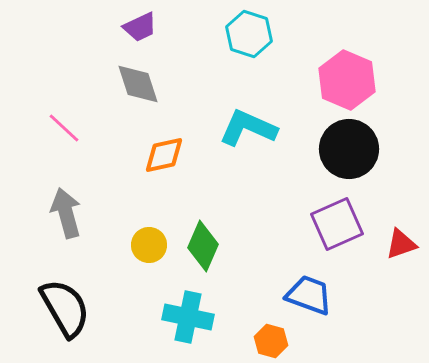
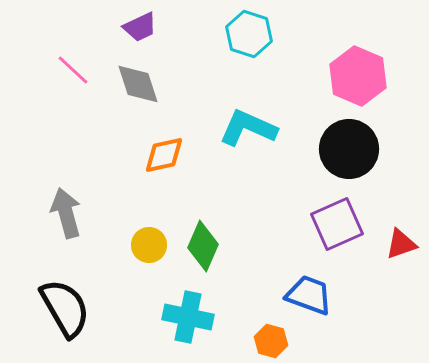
pink hexagon: moved 11 px right, 4 px up
pink line: moved 9 px right, 58 px up
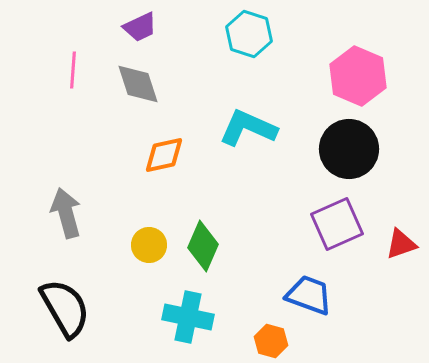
pink line: rotated 51 degrees clockwise
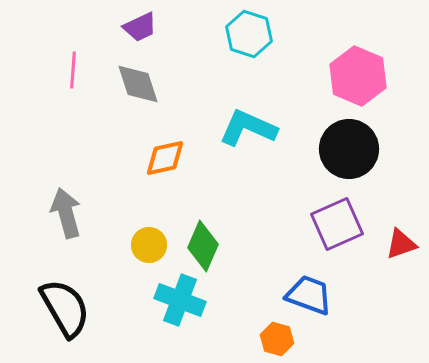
orange diamond: moved 1 px right, 3 px down
cyan cross: moved 8 px left, 17 px up; rotated 9 degrees clockwise
orange hexagon: moved 6 px right, 2 px up
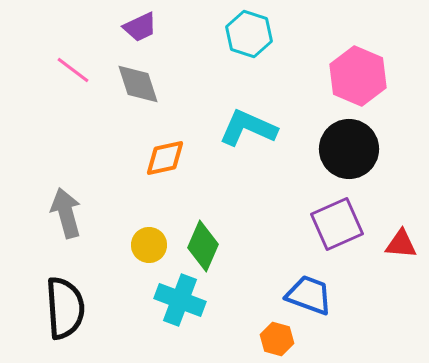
pink line: rotated 57 degrees counterclockwise
red triangle: rotated 24 degrees clockwise
black semicircle: rotated 26 degrees clockwise
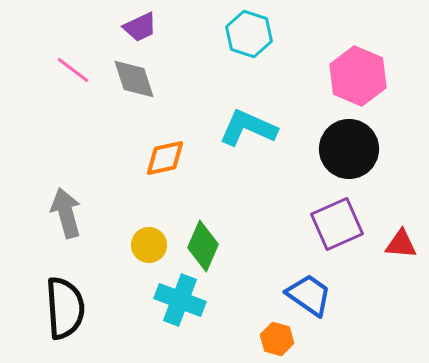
gray diamond: moved 4 px left, 5 px up
blue trapezoid: rotated 15 degrees clockwise
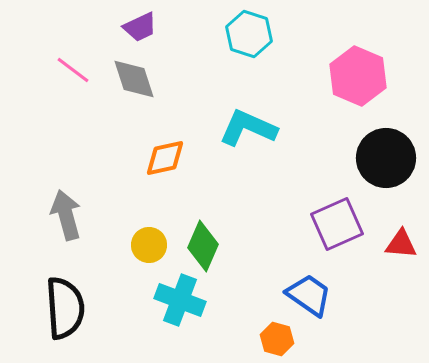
black circle: moved 37 px right, 9 px down
gray arrow: moved 2 px down
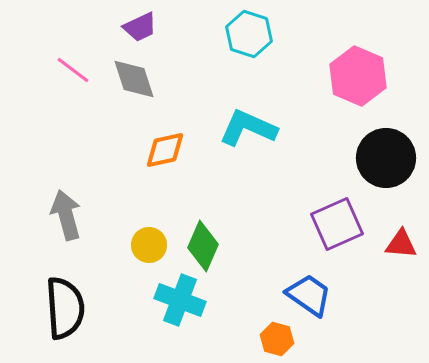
orange diamond: moved 8 px up
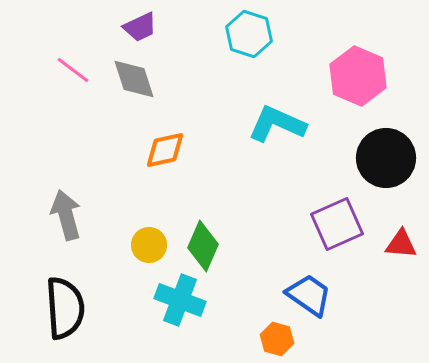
cyan L-shape: moved 29 px right, 4 px up
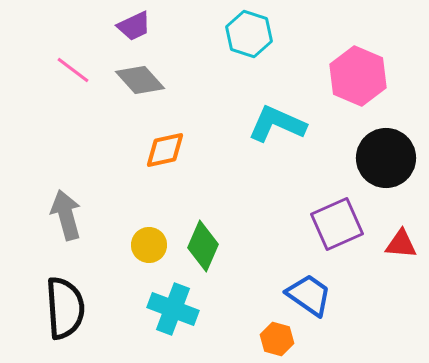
purple trapezoid: moved 6 px left, 1 px up
gray diamond: moved 6 px right, 1 px down; rotated 24 degrees counterclockwise
cyan cross: moved 7 px left, 9 px down
